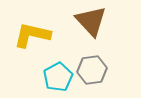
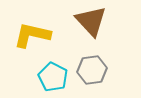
cyan pentagon: moved 5 px left; rotated 16 degrees counterclockwise
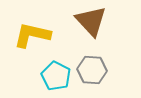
gray hexagon: rotated 12 degrees clockwise
cyan pentagon: moved 3 px right, 1 px up
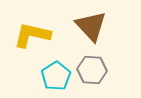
brown triangle: moved 5 px down
cyan pentagon: rotated 12 degrees clockwise
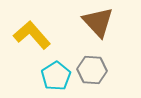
brown triangle: moved 7 px right, 4 px up
yellow L-shape: rotated 36 degrees clockwise
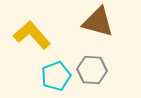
brown triangle: rotated 32 degrees counterclockwise
cyan pentagon: rotated 12 degrees clockwise
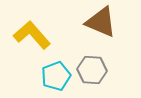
brown triangle: moved 3 px right; rotated 8 degrees clockwise
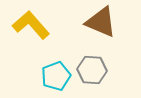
yellow L-shape: moved 1 px left, 10 px up
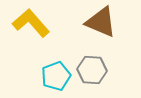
yellow L-shape: moved 2 px up
